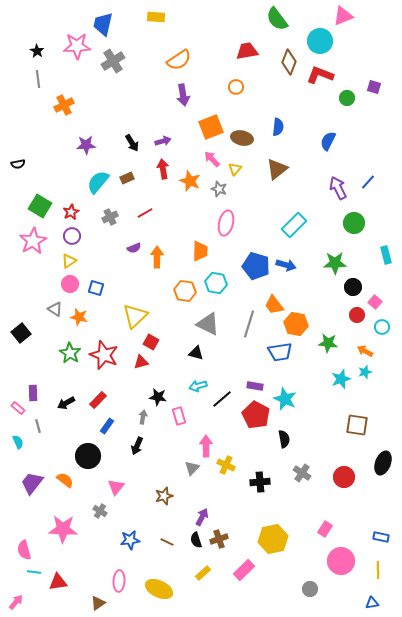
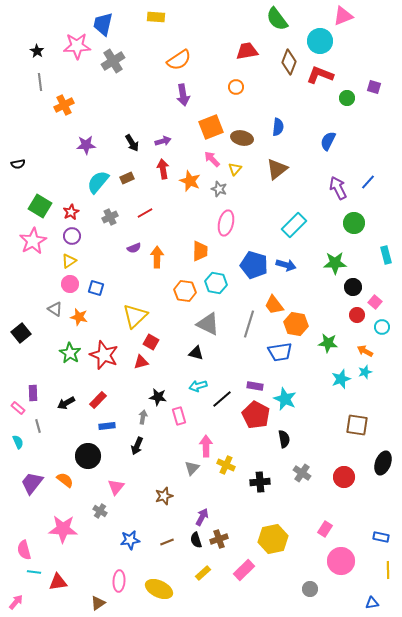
gray line at (38, 79): moved 2 px right, 3 px down
blue pentagon at (256, 266): moved 2 px left, 1 px up
blue rectangle at (107, 426): rotated 49 degrees clockwise
brown line at (167, 542): rotated 48 degrees counterclockwise
yellow line at (378, 570): moved 10 px right
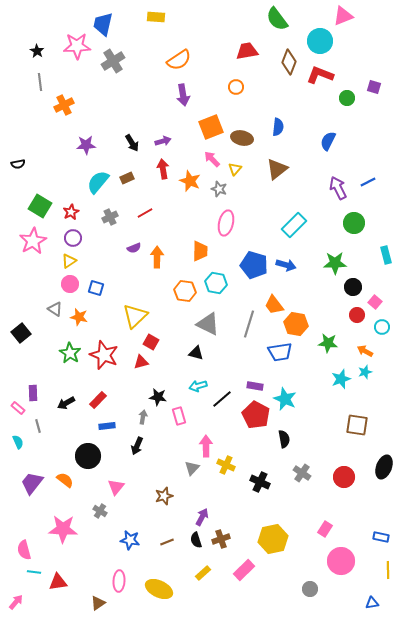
blue line at (368, 182): rotated 21 degrees clockwise
purple circle at (72, 236): moved 1 px right, 2 px down
black ellipse at (383, 463): moved 1 px right, 4 px down
black cross at (260, 482): rotated 30 degrees clockwise
brown cross at (219, 539): moved 2 px right
blue star at (130, 540): rotated 18 degrees clockwise
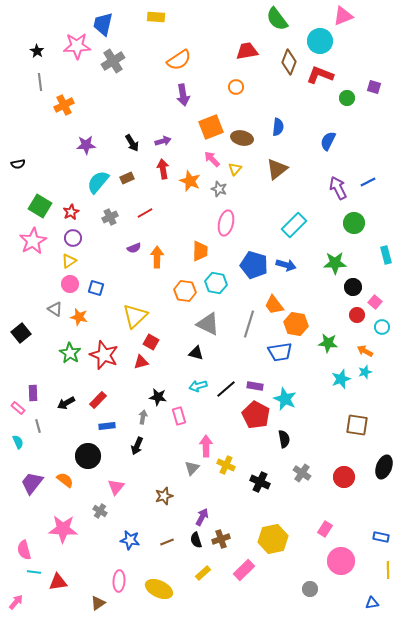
black line at (222, 399): moved 4 px right, 10 px up
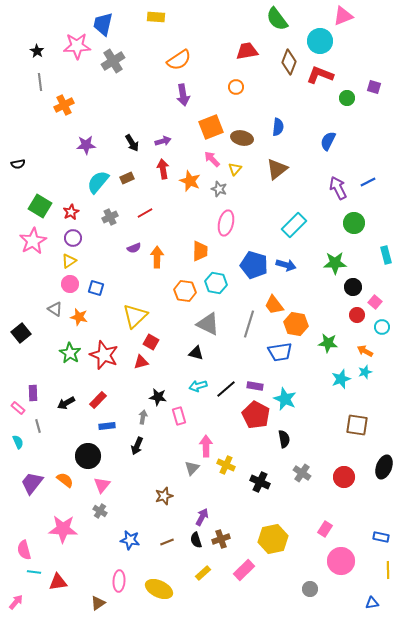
pink triangle at (116, 487): moved 14 px left, 2 px up
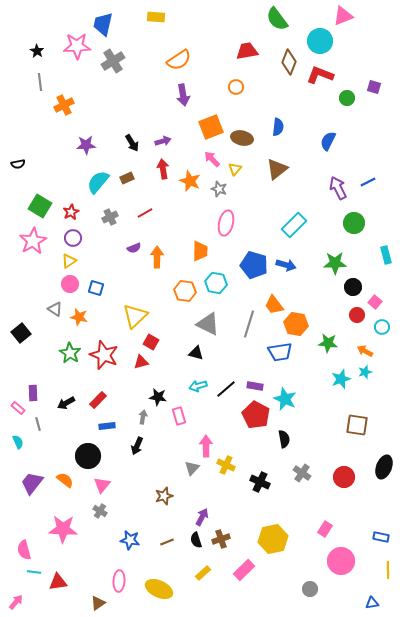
gray line at (38, 426): moved 2 px up
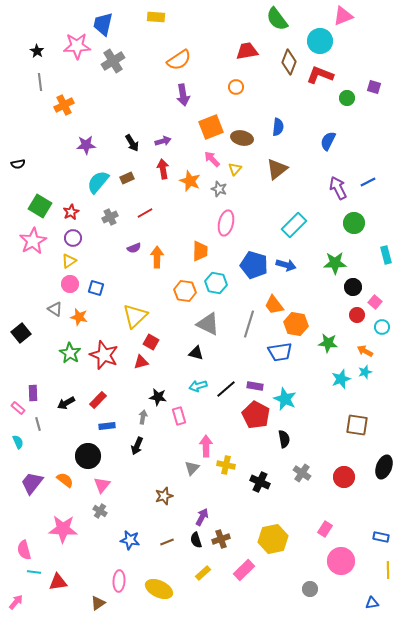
yellow cross at (226, 465): rotated 12 degrees counterclockwise
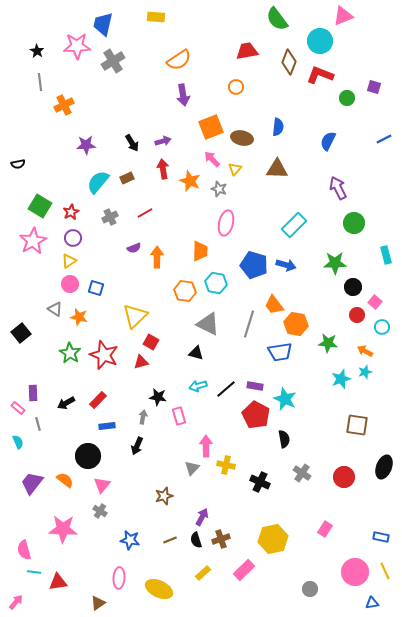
brown triangle at (277, 169): rotated 40 degrees clockwise
blue line at (368, 182): moved 16 px right, 43 px up
brown line at (167, 542): moved 3 px right, 2 px up
pink circle at (341, 561): moved 14 px right, 11 px down
yellow line at (388, 570): moved 3 px left, 1 px down; rotated 24 degrees counterclockwise
pink ellipse at (119, 581): moved 3 px up
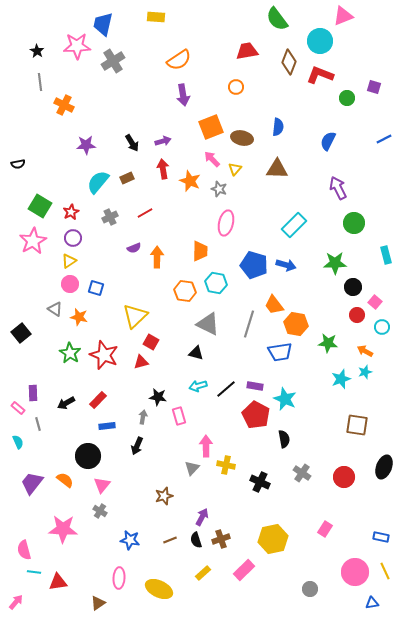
orange cross at (64, 105): rotated 36 degrees counterclockwise
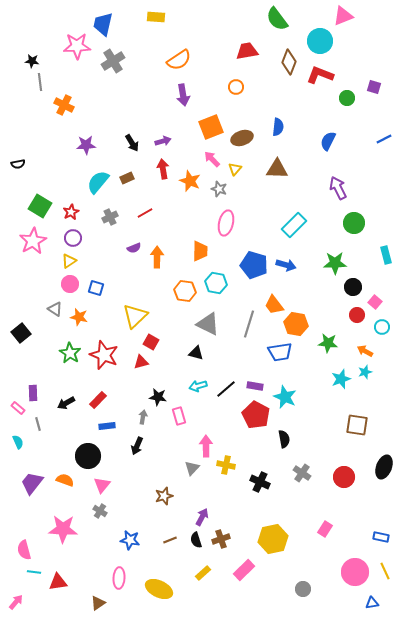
black star at (37, 51): moved 5 px left, 10 px down; rotated 24 degrees counterclockwise
brown ellipse at (242, 138): rotated 30 degrees counterclockwise
cyan star at (285, 399): moved 2 px up
orange semicircle at (65, 480): rotated 18 degrees counterclockwise
gray circle at (310, 589): moved 7 px left
